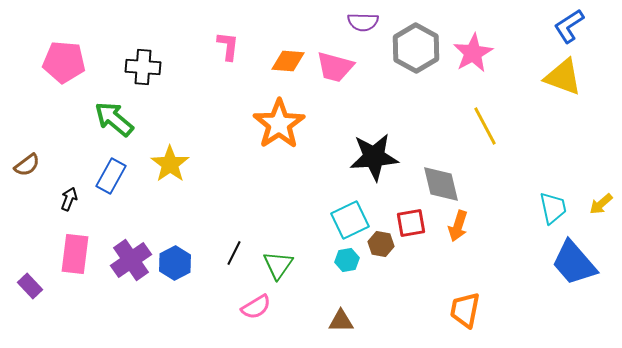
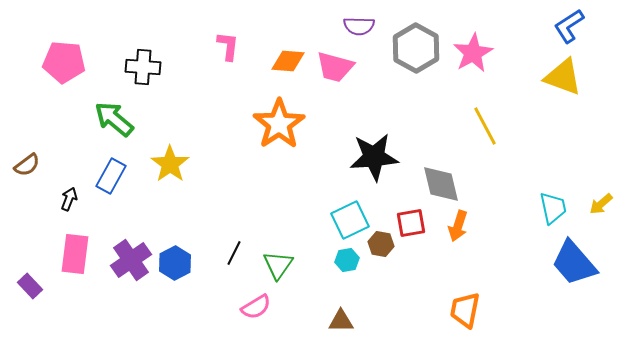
purple semicircle: moved 4 px left, 4 px down
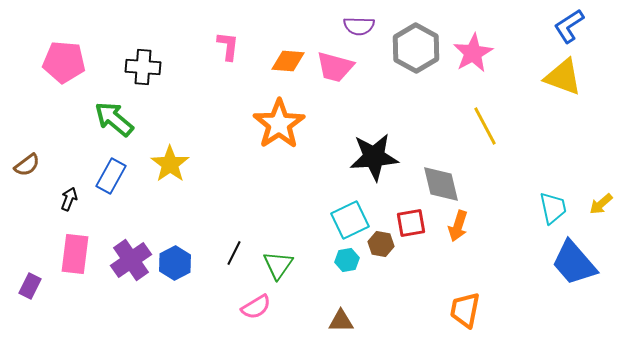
purple rectangle: rotated 70 degrees clockwise
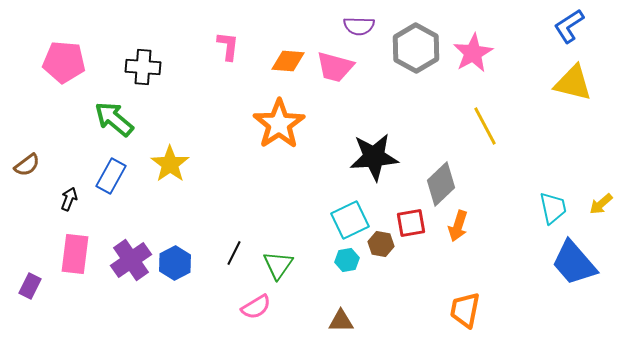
yellow triangle: moved 10 px right, 6 px down; rotated 6 degrees counterclockwise
gray diamond: rotated 60 degrees clockwise
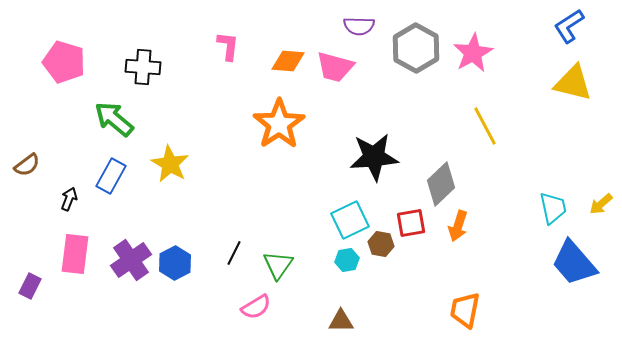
pink pentagon: rotated 12 degrees clockwise
yellow star: rotated 6 degrees counterclockwise
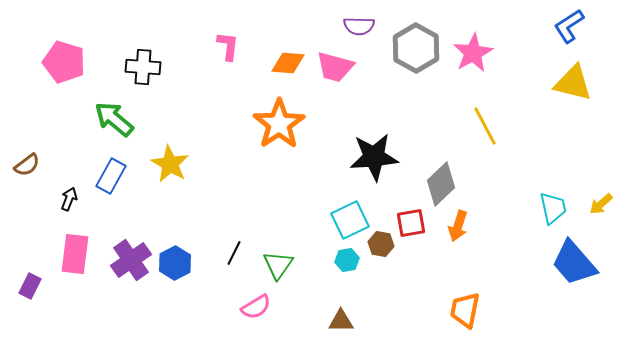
orange diamond: moved 2 px down
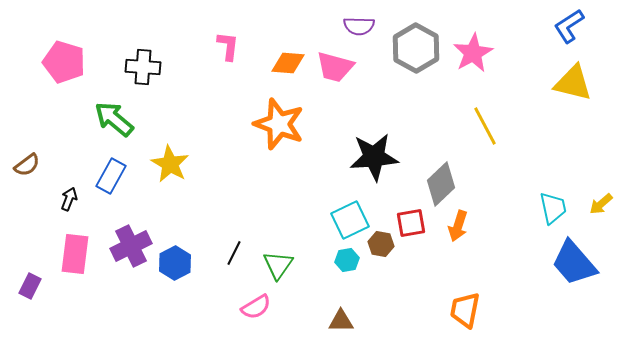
orange star: rotated 18 degrees counterclockwise
purple cross: moved 14 px up; rotated 9 degrees clockwise
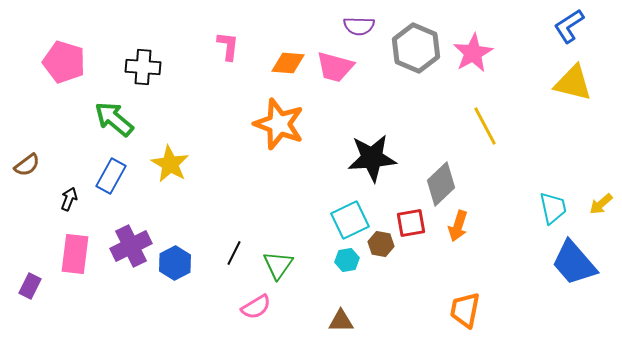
gray hexagon: rotated 6 degrees counterclockwise
black star: moved 2 px left, 1 px down
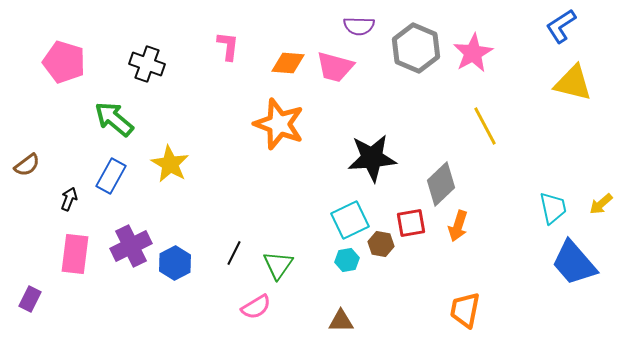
blue L-shape: moved 8 px left
black cross: moved 4 px right, 3 px up; rotated 16 degrees clockwise
purple rectangle: moved 13 px down
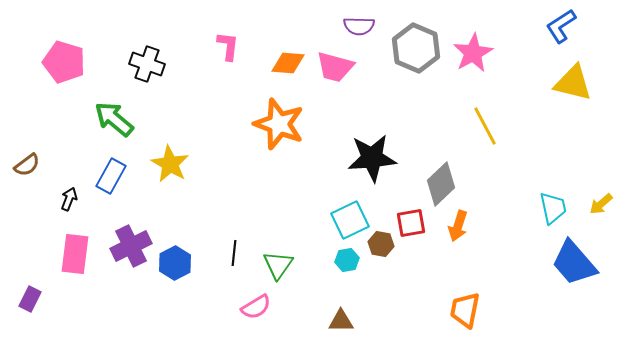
black line: rotated 20 degrees counterclockwise
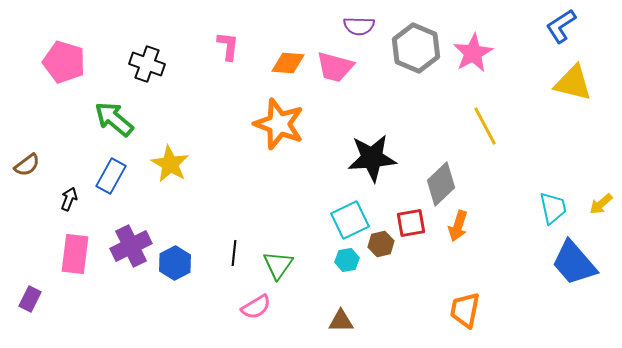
brown hexagon: rotated 25 degrees counterclockwise
